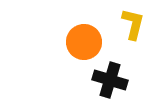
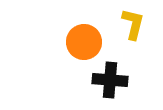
black cross: rotated 12 degrees counterclockwise
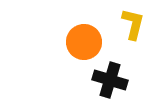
black cross: rotated 12 degrees clockwise
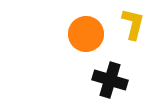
orange circle: moved 2 px right, 8 px up
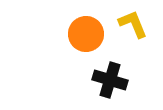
yellow L-shape: rotated 36 degrees counterclockwise
